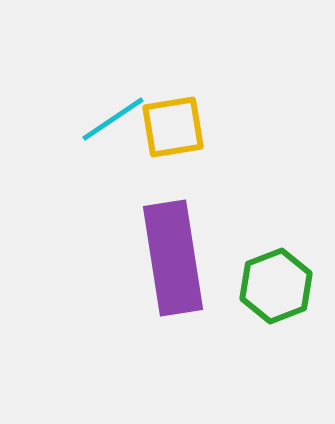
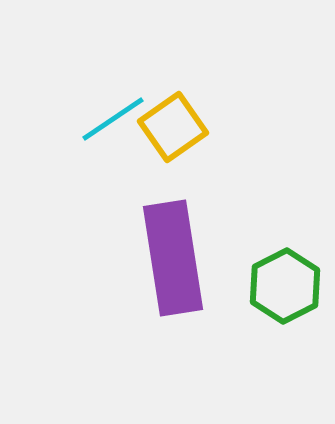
yellow square: rotated 26 degrees counterclockwise
green hexagon: moved 9 px right; rotated 6 degrees counterclockwise
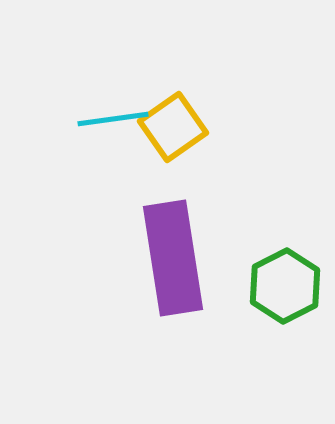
cyan line: rotated 26 degrees clockwise
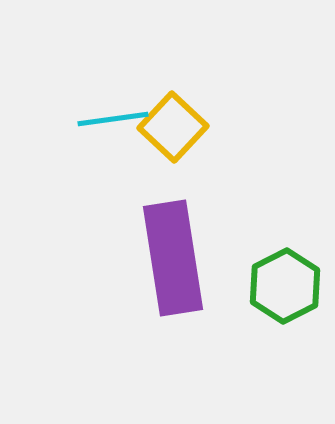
yellow square: rotated 12 degrees counterclockwise
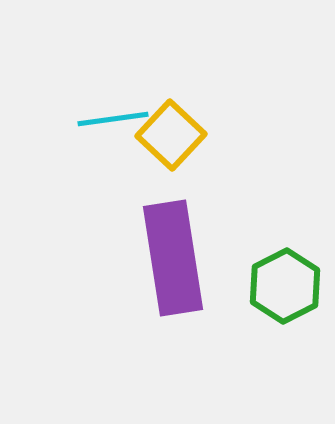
yellow square: moved 2 px left, 8 px down
